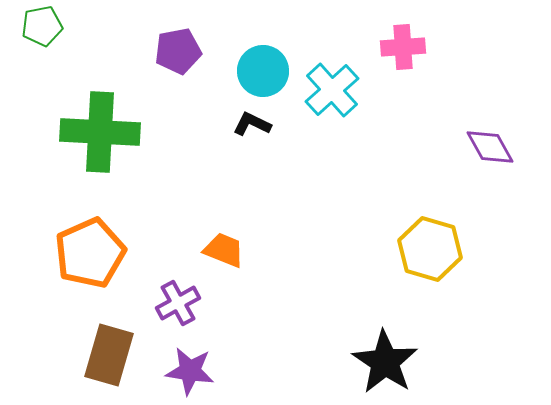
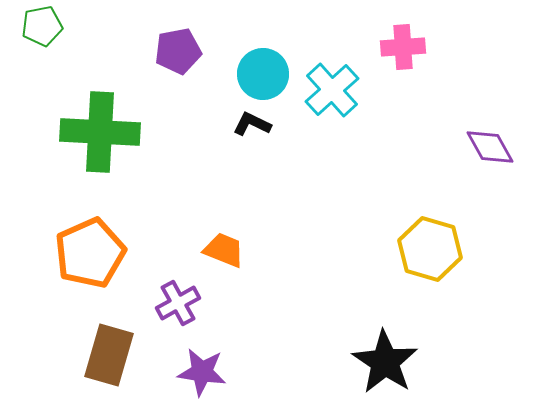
cyan circle: moved 3 px down
purple star: moved 12 px right, 1 px down
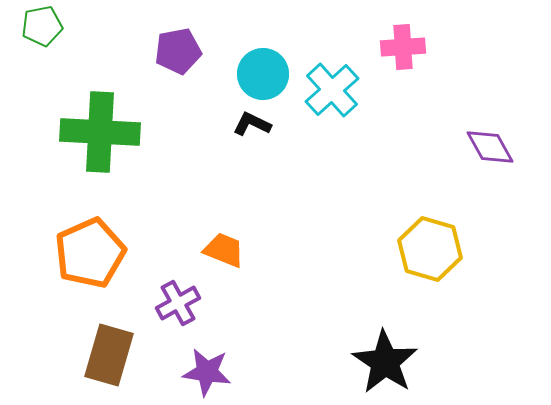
purple star: moved 5 px right
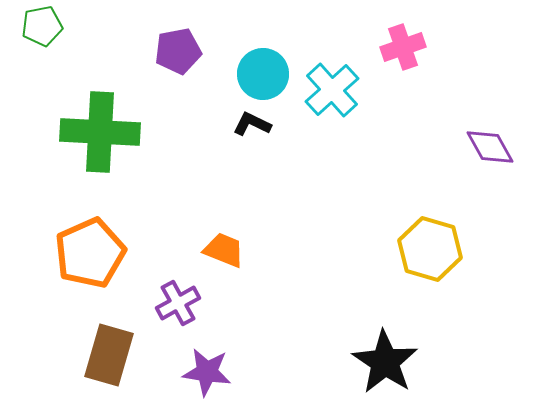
pink cross: rotated 15 degrees counterclockwise
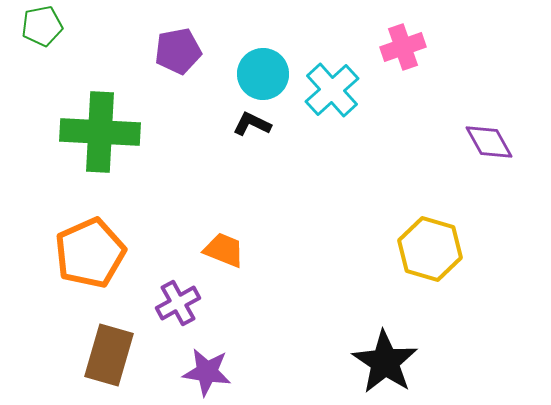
purple diamond: moved 1 px left, 5 px up
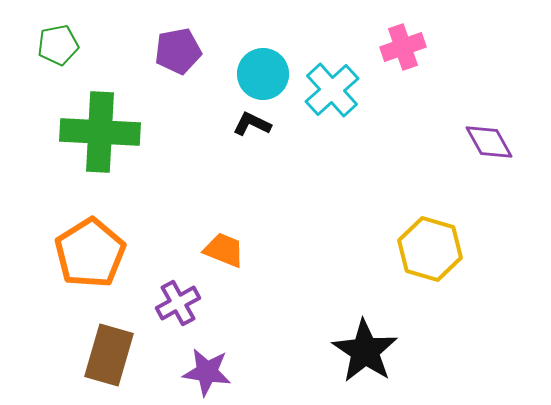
green pentagon: moved 16 px right, 19 px down
orange pentagon: rotated 8 degrees counterclockwise
black star: moved 20 px left, 11 px up
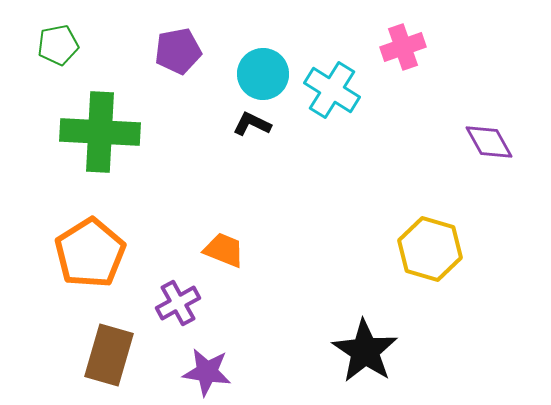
cyan cross: rotated 16 degrees counterclockwise
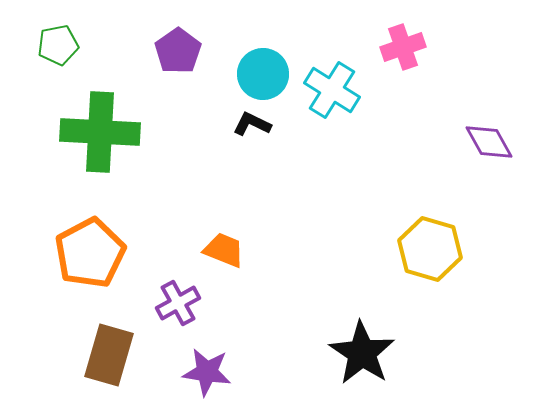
purple pentagon: rotated 24 degrees counterclockwise
orange pentagon: rotated 4 degrees clockwise
black star: moved 3 px left, 2 px down
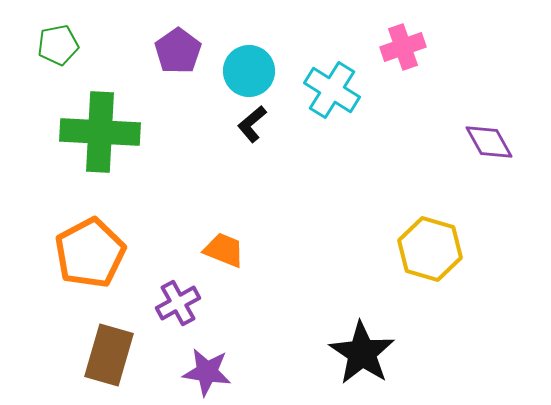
cyan circle: moved 14 px left, 3 px up
black L-shape: rotated 66 degrees counterclockwise
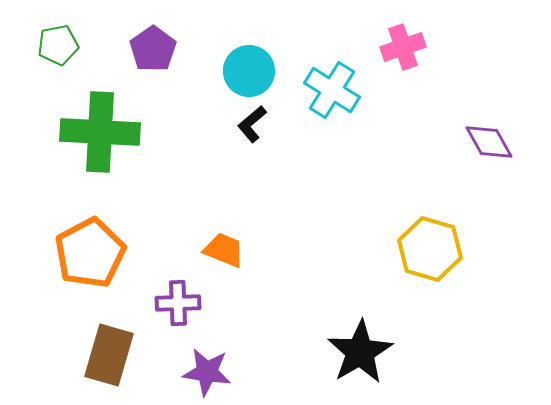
purple pentagon: moved 25 px left, 2 px up
purple cross: rotated 27 degrees clockwise
black star: moved 2 px left, 1 px up; rotated 8 degrees clockwise
